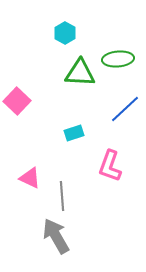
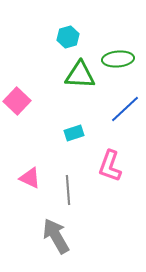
cyan hexagon: moved 3 px right, 4 px down; rotated 15 degrees clockwise
green triangle: moved 2 px down
gray line: moved 6 px right, 6 px up
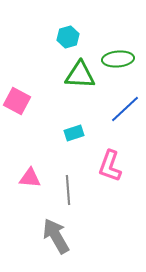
pink square: rotated 16 degrees counterclockwise
pink triangle: rotated 20 degrees counterclockwise
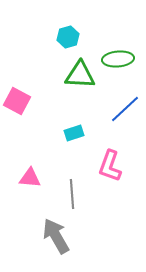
gray line: moved 4 px right, 4 px down
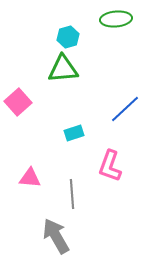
green ellipse: moved 2 px left, 40 px up
green triangle: moved 17 px left, 6 px up; rotated 8 degrees counterclockwise
pink square: moved 1 px right, 1 px down; rotated 20 degrees clockwise
